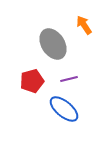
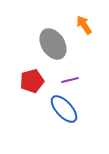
purple line: moved 1 px right, 1 px down
blue ellipse: rotated 8 degrees clockwise
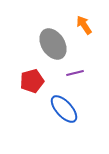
purple line: moved 5 px right, 7 px up
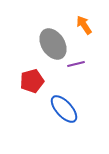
purple line: moved 1 px right, 9 px up
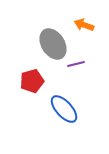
orange arrow: rotated 36 degrees counterclockwise
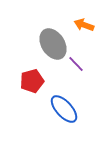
purple line: rotated 60 degrees clockwise
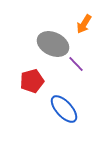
orange arrow: moved 1 px up; rotated 78 degrees counterclockwise
gray ellipse: rotated 32 degrees counterclockwise
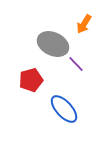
red pentagon: moved 1 px left, 1 px up
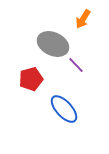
orange arrow: moved 1 px left, 5 px up
purple line: moved 1 px down
red pentagon: moved 1 px up
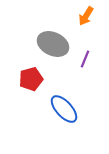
orange arrow: moved 3 px right, 3 px up
purple line: moved 9 px right, 6 px up; rotated 66 degrees clockwise
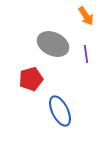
orange arrow: rotated 66 degrees counterclockwise
purple line: moved 1 px right, 5 px up; rotated 30 degrees counterclockwise
blue ellipse: moved 4 px left, 2 px down; rotated 16 degrees clockwise
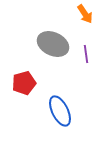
orange arrow: moved 1 px left, 2 px up
red pentagon: moved 7 px left, 4 px down
